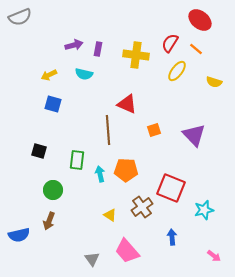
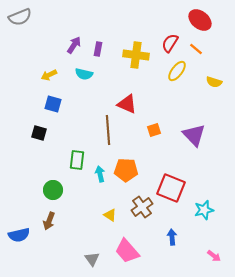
purple arrow: rotated 42 degrees counterclockwise
black square: moved 18 px up
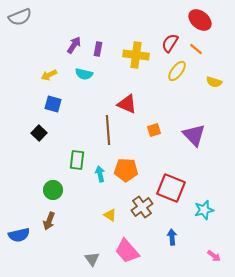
black square: rotated 28 degrees clockwise
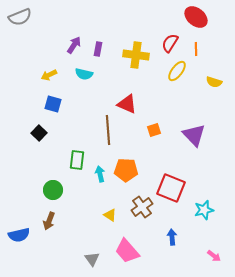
red ellipse: moved 4 px left, 3 px up
orange line: rotated 48 degrees clockwise
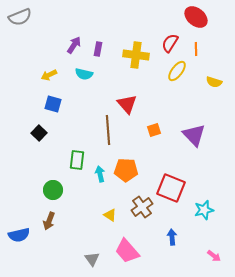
red triangle: rotated 25 degrees clockwise
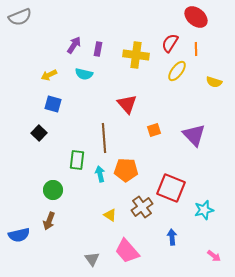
brown line: moved 4 px left, 8 px down
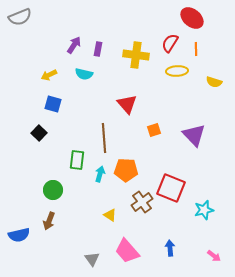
red ellipse: moved 4 px left, 1 px down
yellow ellipse: rotated 50 degrees clockwise
cyan arrow: rotated 28 degrees clockwise
brown cross: moved 5 px up
blue arrow: moved 2 px left, 11 px down
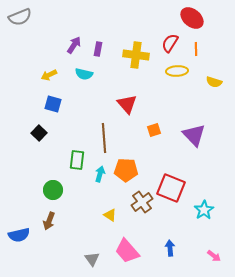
cyan star: rotated 18 degrees counterclockwise
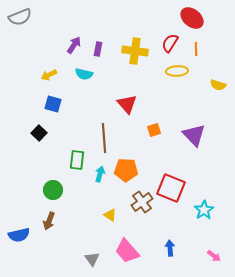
yellow cross: moved 1 px left, 4 px up
yellow semicircle: moved 4 px right, 3 px down
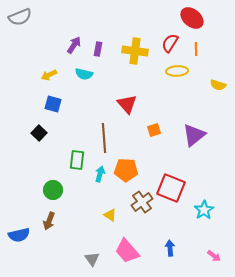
purple triangle: rotated 35 degrees clockwise
